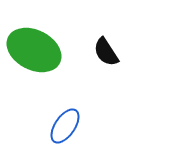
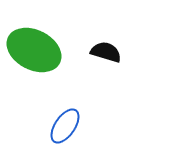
black semicircle: rotated 140 degrees clockwise
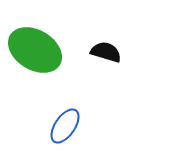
green ellipse: moved 1 px right; rotated 4 degrees clockwise
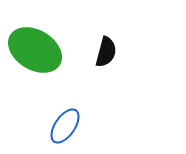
black semicircle: rotated 88 degrees clockwise
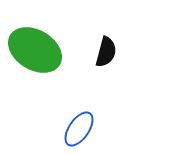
blue ellipse: moved 14 px right, 3 px down
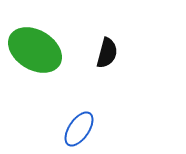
black semicircle: moved 1 px right, 1 px down
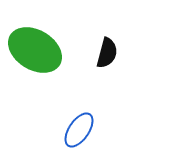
blue ellipse: moved 1 px down
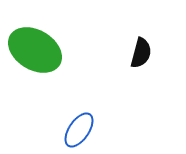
black semicircle: moved 34 px right
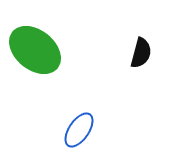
green ellipse: rotated 8 degrees clockwise
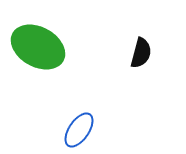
green ellipse: moved 3 px right, 3 px up; rotated 10 degrees counterclockwise
